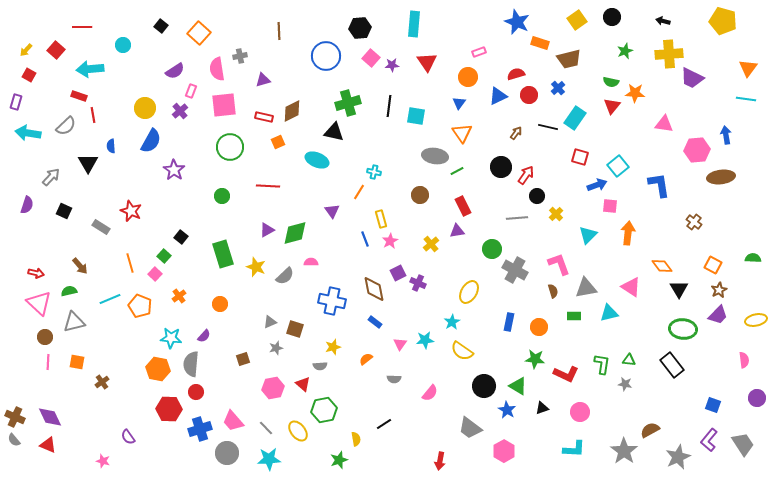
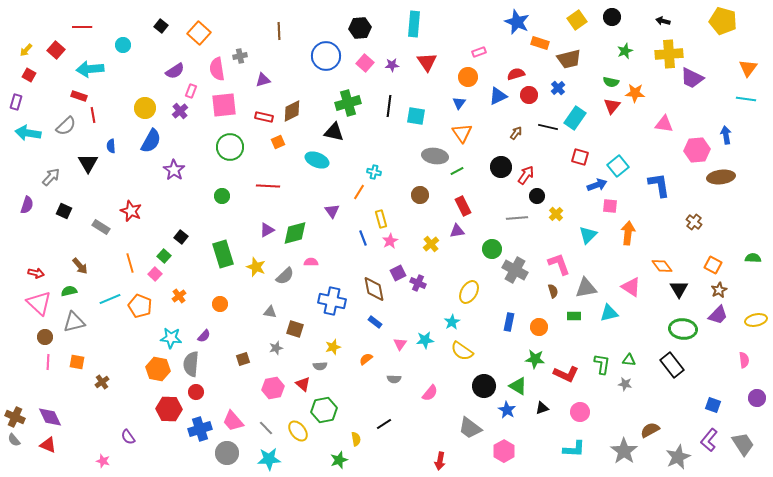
pink square at (371, 58): moved 6 px left, 5 px down
blue line at (365, 239): moved 2 px left, 1 px up
gray triangle at (270, 322): moved 10 px up; rotated 32 degrees clockwise
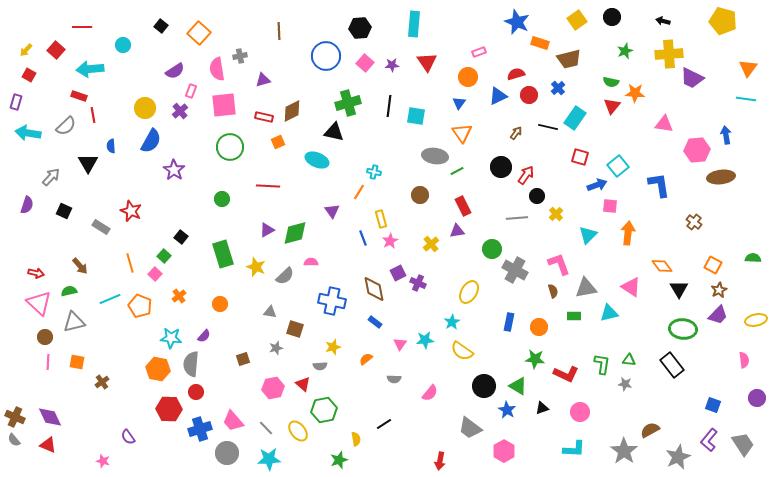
green circle at (222, 196): moved 3 px down
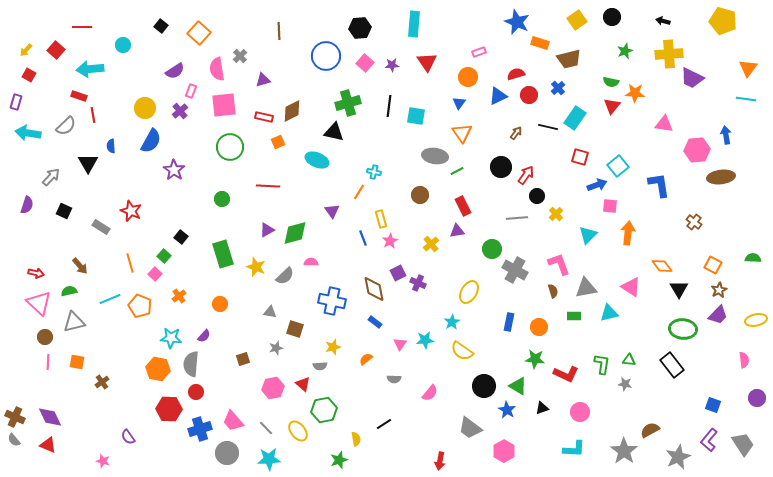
gray cross at (240, 56): rotated 32 degrees counterclockwise
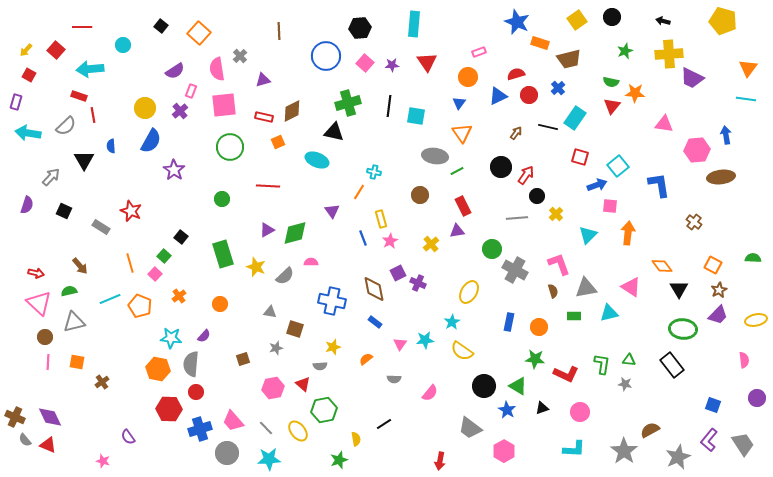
black triangle at (88, 163): moved 4 px left, 3 px up
gray semicircle at (14, 440): moved 11 px right
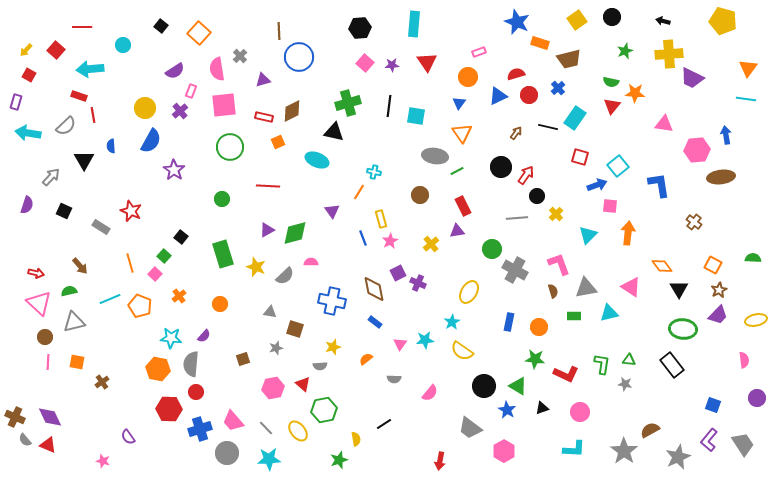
blue circle at (326, 56): moved 27 px left, 1 px down
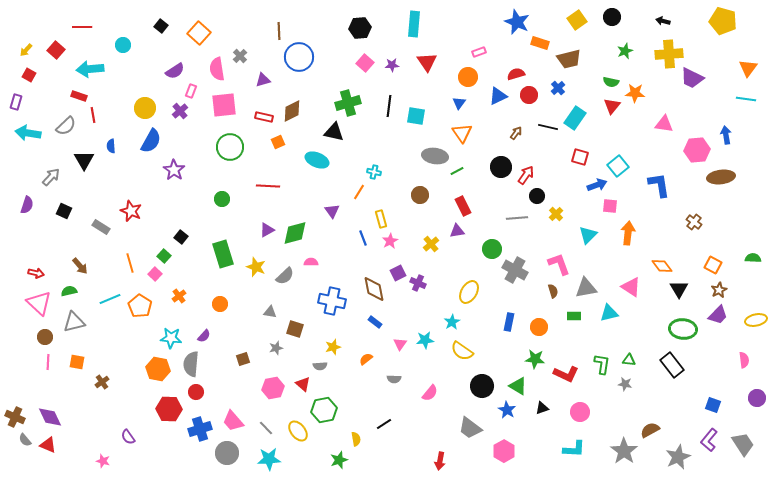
orange pentagon at (140, 306): rotated 10 degrees clockwise
black circle at (484, 386): moved 2 px left
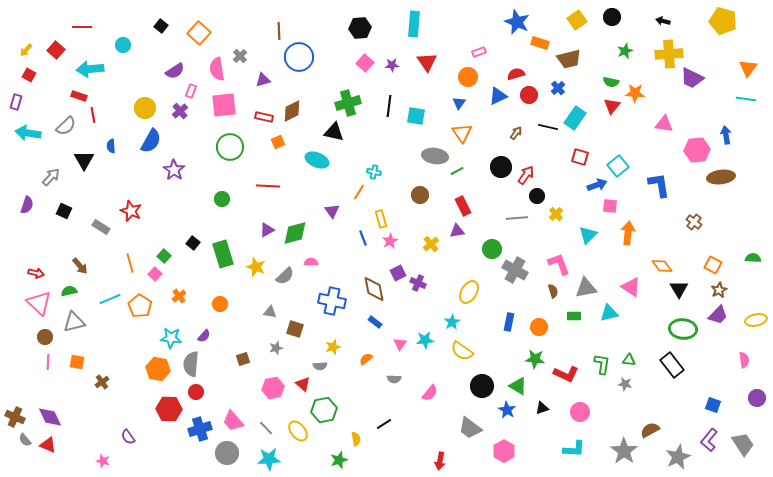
black square at (181, 237): moved 12 px right, 6 px down
